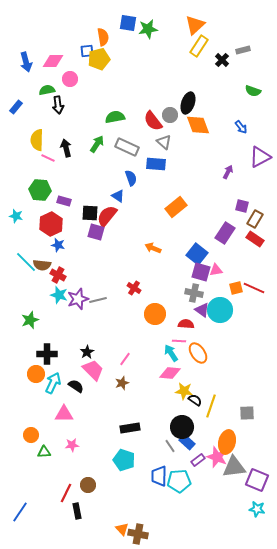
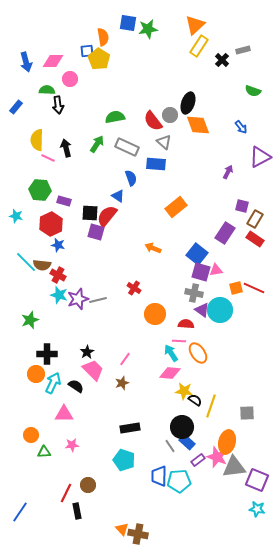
yellow pentagon at (99, 59): rotated 25 degrees counterclockwise
green semicircle at (47, 90): rotated 14 degrees clockwise
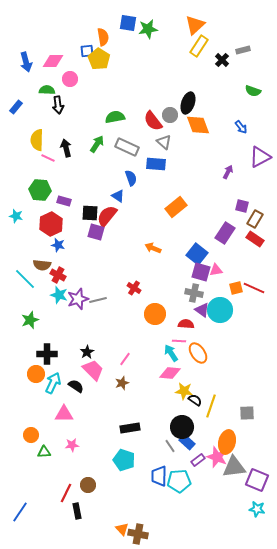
cyan line at (26, 262): moved 1 px left, 17 px down
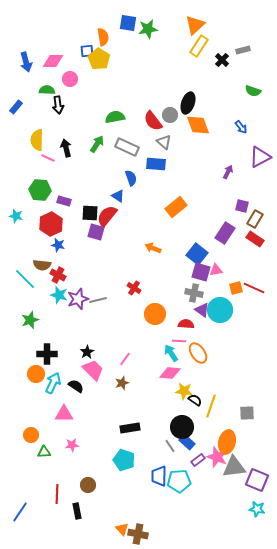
red line at (66, 493): moved 9 px left, 1 px down; rotated 24 degrees counterclockwise
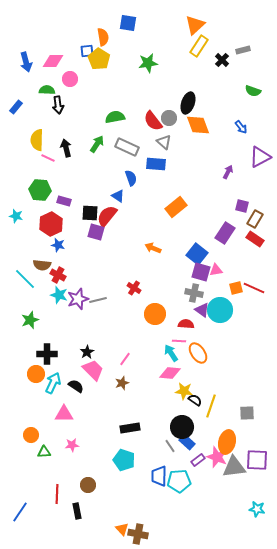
green star at (148, 29): moved 34 px down
gray circle at (170, 115): moved 1 px left, 3 px down
purple square at (257, 480): moved 20 px up; rotated 20 degrees counterclockwise
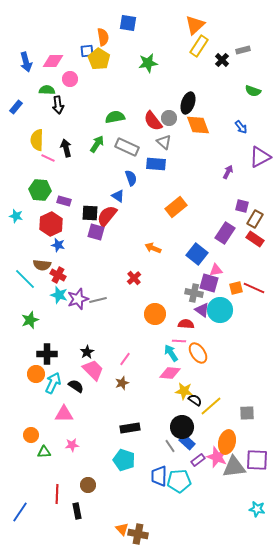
purple square at (201, 272): moved 8 px right, 11 px down
red cross at (134, 288): moved 10 px up; rotated 16 degrees clockwise
yellow line at (211, 406): rotated 30 degrees clockwise
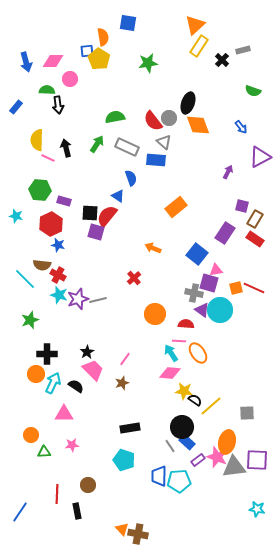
blue rectangle at (156, 164): moved 4 px up
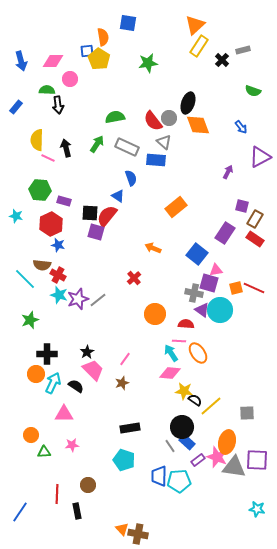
blue arrow at (26, 62): moved 5 px left, 1 px up
gray line at (98, 300): rotated 24 degrees counterclockwise
gray triangle at (234, 467): rotated 15 degrees clockwise
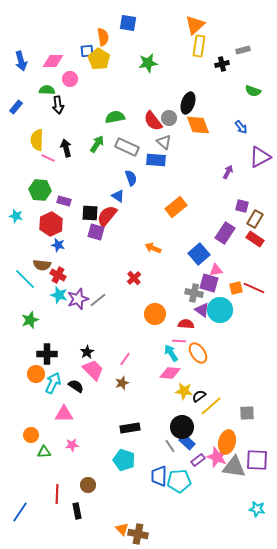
yellow rectangle at (199, 46): rotated 25 degrees counterclockwise
black cross at (222, 60): moved 4 px down; rotated 32 degrees clockwise
blue square at (197, 254): moved 2 px right; rotated 10 degrees clockwise
black semicircle at (195, 400): moved 4 px right, 4 px up; rotated 72 degrees counterclockwise
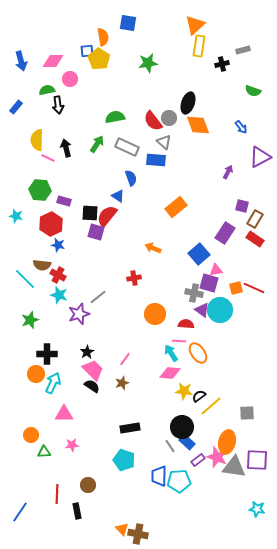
green semicircle at (47, 90): rotated 14 degrees counterclockwise
red cross at (134, 278): rotated 32 degrees clockwise
purple star at (78, 299): moved 1 px right, 15 px down
gray line at (98, 300): moved 3 px up
black semicircle at (76, 386): moved 16 px right
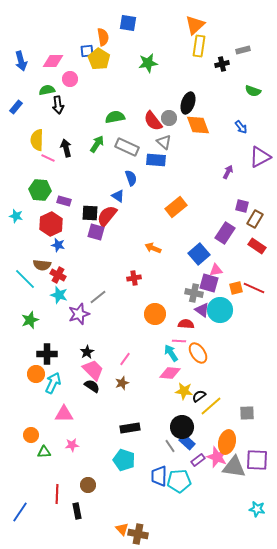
red rectangle at (255, 239): moved 2 px right, 7 px down
